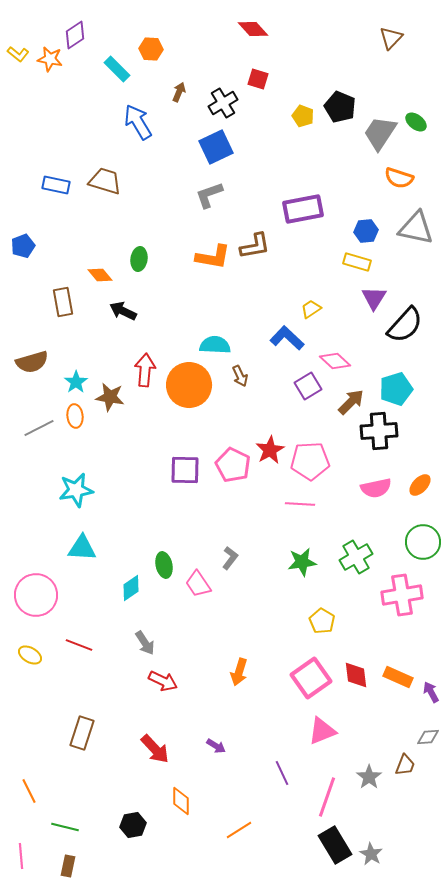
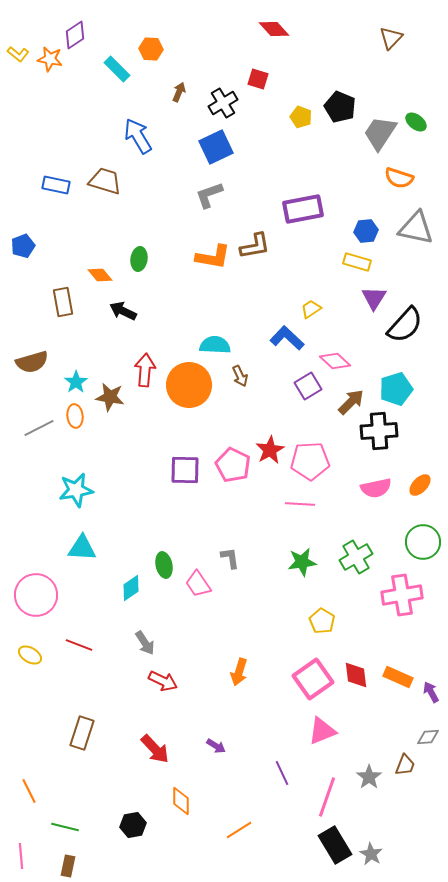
red diamond at (253, 29): moved 21 px right
yellow pentagon at (303, 116): moved 2 px left, 1 px down
blue arrow at (138, 122): moved 14 px down
gray L-shape at (230, 558): rotated 45 degrees counterclockwise
pink square at (311, 678): moved 2 px right, 1 px down
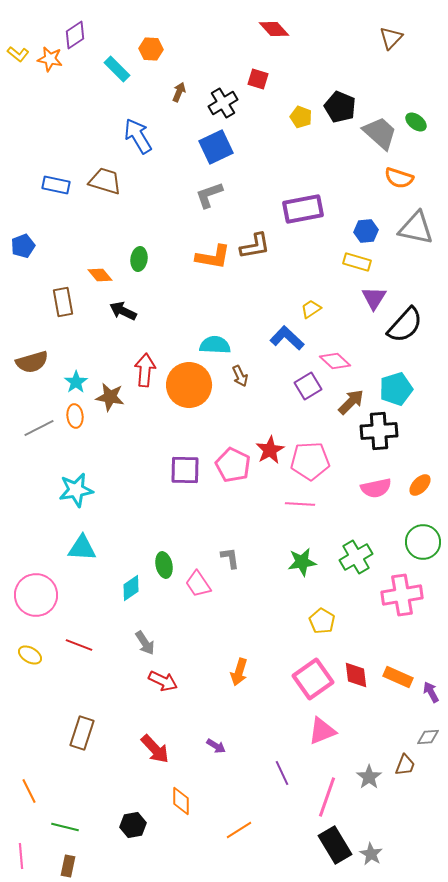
gray trapezoid at (380, 133): rotated 99 degrees clockwise
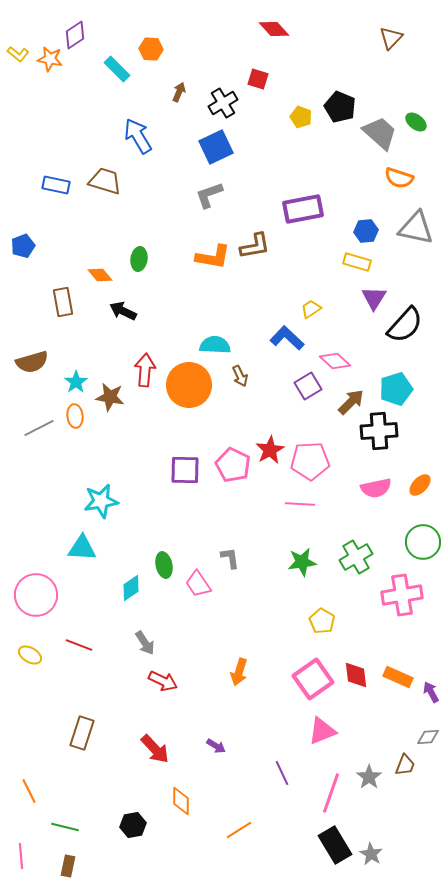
cyan star at (76, 490): moved 25 px right, 11 px down
pink line at (327, 797): moved 4 px right, 4 px up
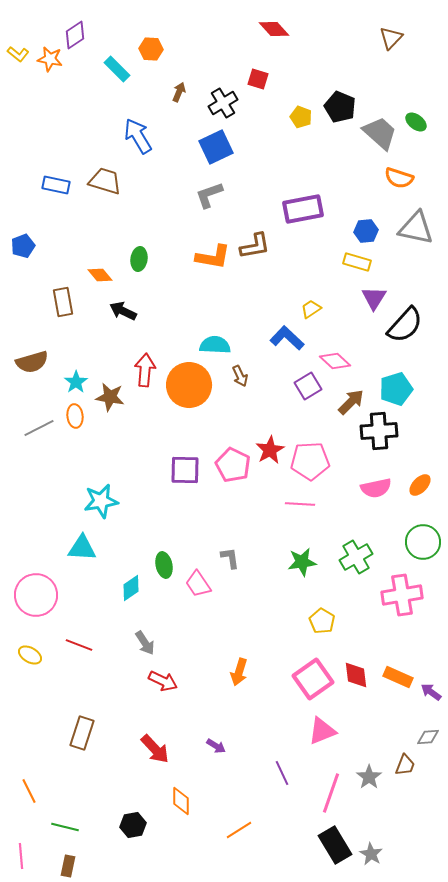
purple arrow at (431, 692): rotated 25 degrees counterclockwise
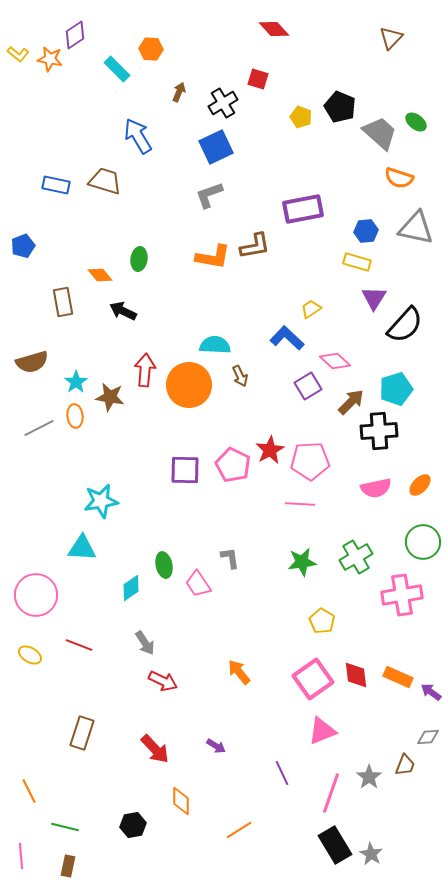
orange arrow at (239, 672): rotated 124 degrees clockwise
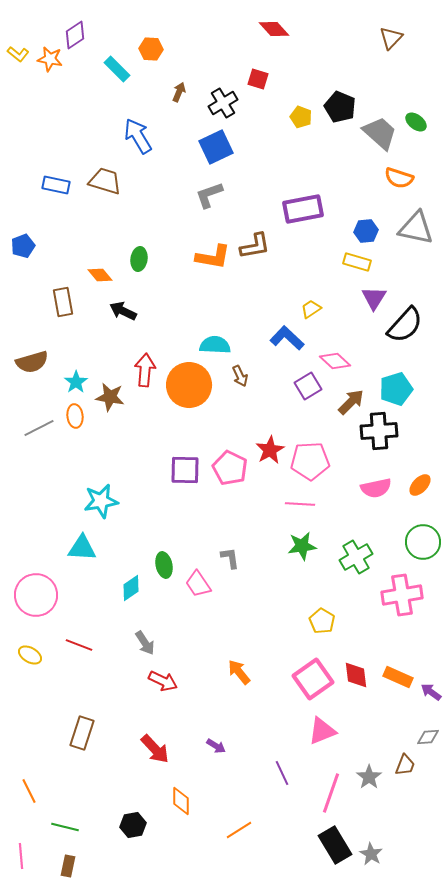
pink pentagon at (233, 465): moved 3 px left, 3 px down
green star at (302, 562): moved 16 px up
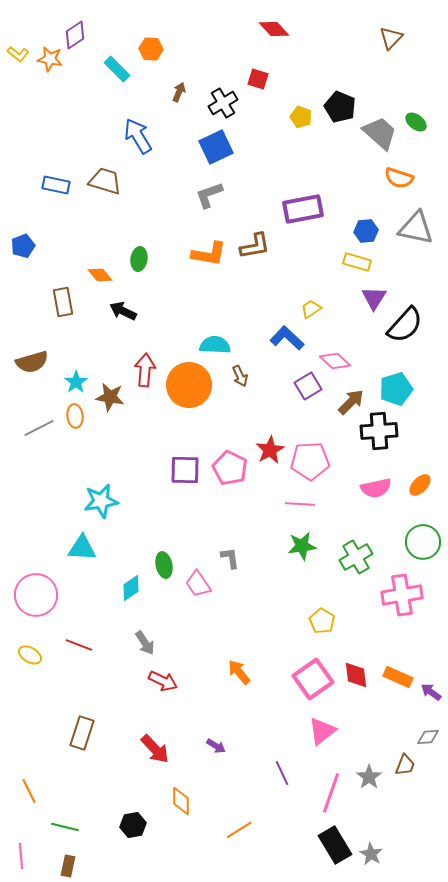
orange L-shape at (213, 257): moved 4 px left, 3 px up
pink triangle at (322, 731): rotated 16 degrees counterclockwise
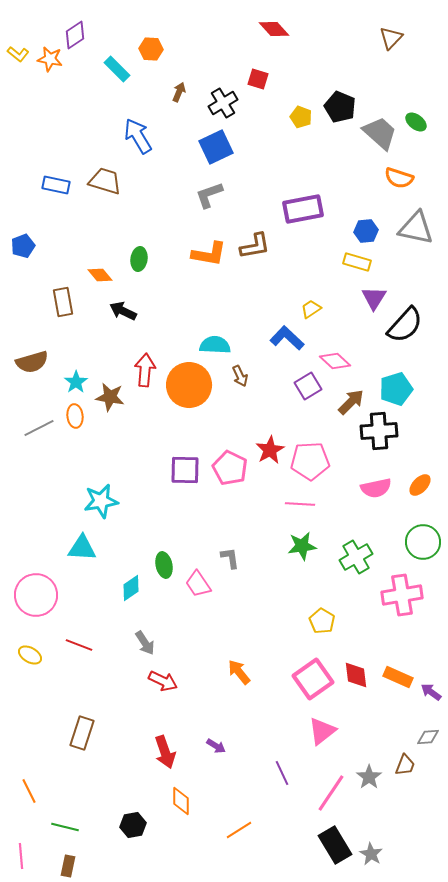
red arrow at (155, 749): moved 10 px right, 3 px down; rotated 24 degrees clockwise
pink line at (331, 793): rotated 15 degrees clockwise
